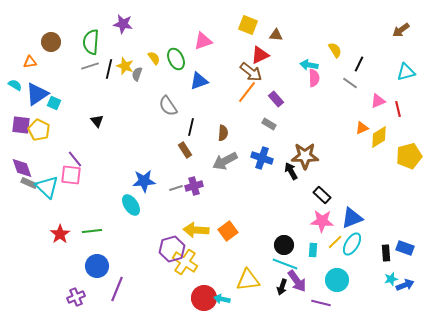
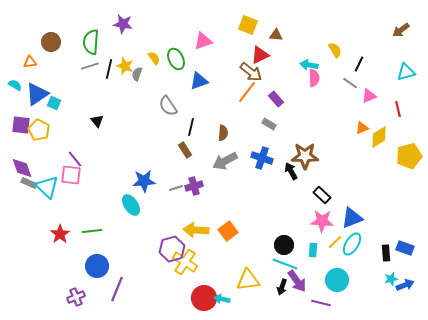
pink triangle at (378, 101): moved 9 px left, 5 px up
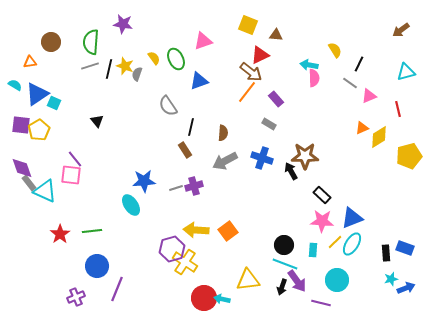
yellow pentagon at (39, 130): rotated 15 degrees clockwise
gray rectangle at (29, 183): rotated 28 degrees clockwise
cyan triangle at (47, 187): moved 2 px left, 4 px down; rotated 20 degrees counterclockwise
blue arrow at (405, 285): moved 1 px right, 3 px down
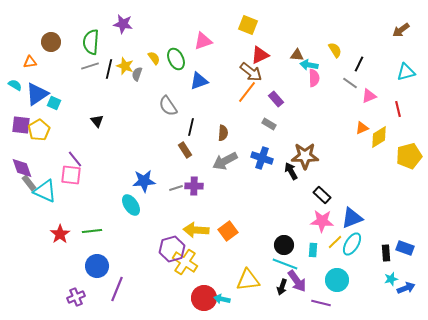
brown triangle at (276, 35): moved 21 px right, 20 px down
purple cross at (194, 186): rotated 18 degrees clockwise
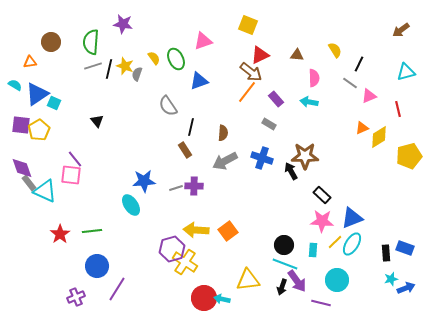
cyan arrow at (309, 65): moved 37 px down
gray line at (90, 66): moved 3 px right
purple line at (117, 289): rotated 10 degrees clockwise
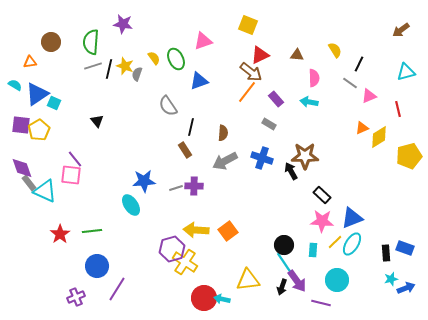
cyan line at (285, 264): rotated 35 degrees clockwise
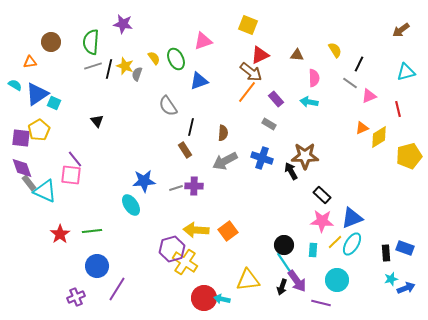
purple square at (21, 125): moved 13 px down
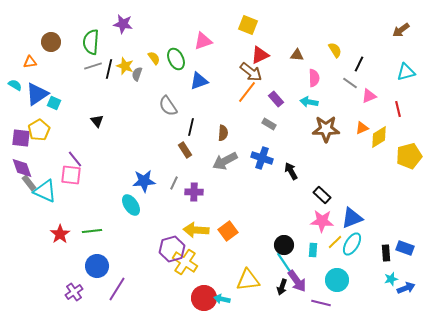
brown star at (305, 156): moved 21 px right, 27 px up
purple cross at (194, 186): moved 6 px down
gray line at (176, 188): moved 2 px left, 5 px up; rotated 48 degrees counterclockwise
purple cross at (76, 297): moved 2 px left, 5 px up; rotated 12 degrees counterclockwise
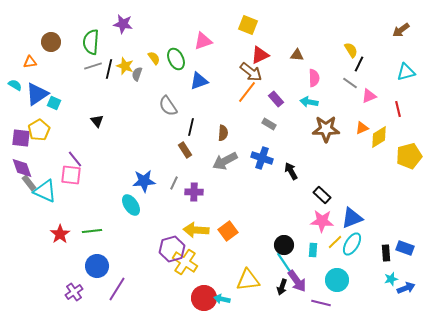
yellow semicircle at (335, 50): moved 16 px right
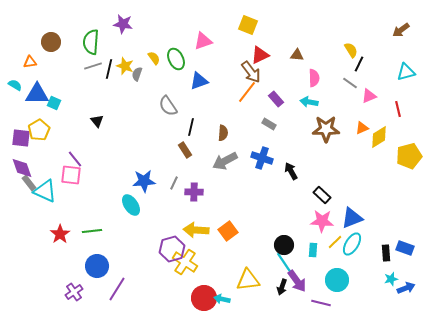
brown arrow at (251, 72): rotated 15 degrees clockwise
blue triangle at (37, 94): rotated 35 degrees clockwise
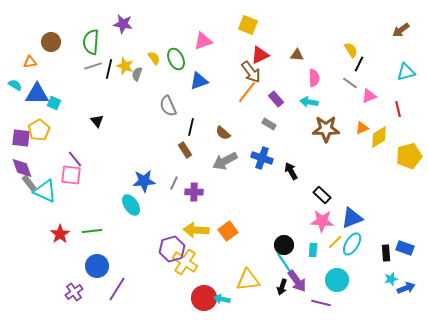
gray semicircle at (168, 106): rotated 10 degrees clockwise
brown semicircle at (223, 133): rotated 126 degrees clockwise
